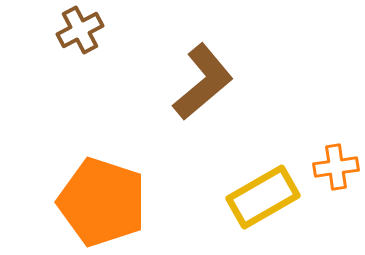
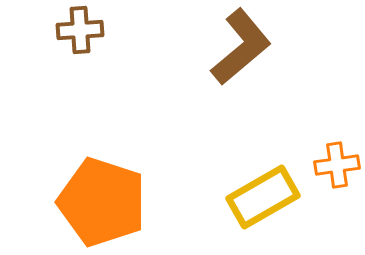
brown cross: rotated 24 degrees clockwise
brown L-shape: moved 38 px right, 35 px up
orange cross: moved 1 px right, 2 px up
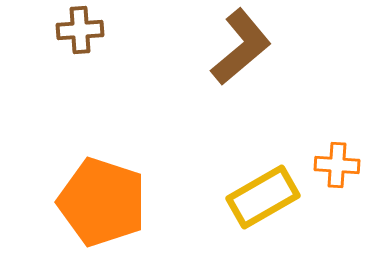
orange cross: rotated 12 degrees clockwise
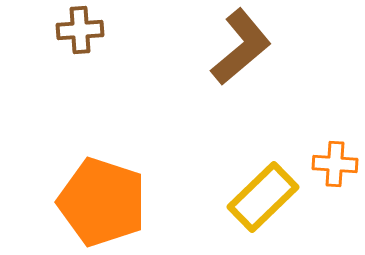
orange cross: moved 2 px left, 1 px up
yellow rectangle: rotated 14 degrees counterclockwise
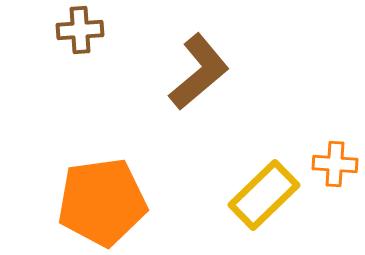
brown L-shape: moved 42 px left, 25 px down
yellow rectangle: moved 1 px right, 2 px up
orange pentagon: rotated 26 degrees counterclockwise
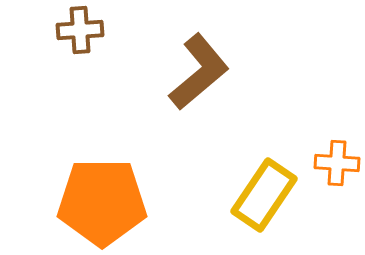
orange cross: moved 2 px right, 1 px up
yellow rectangle: rotated 12 degrees counterclockwise
orange pentagon: rotated 8 degrees clockwise
